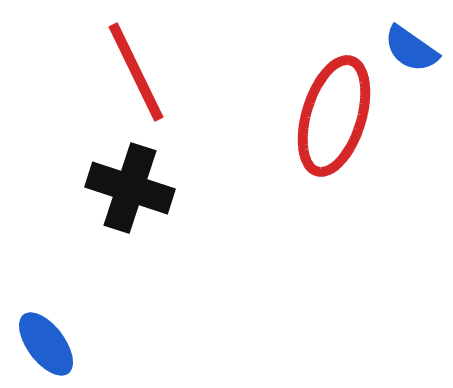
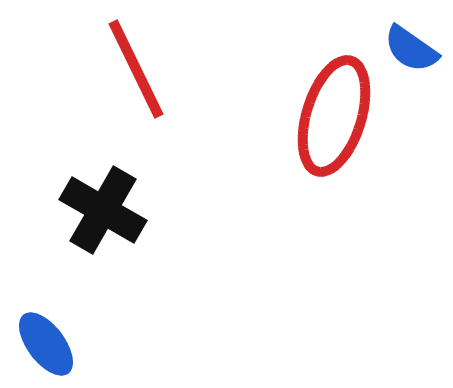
red line: moved 3 px up
black cross: moved 27 px left, 22 px down; rotated 12 degrees clockwise
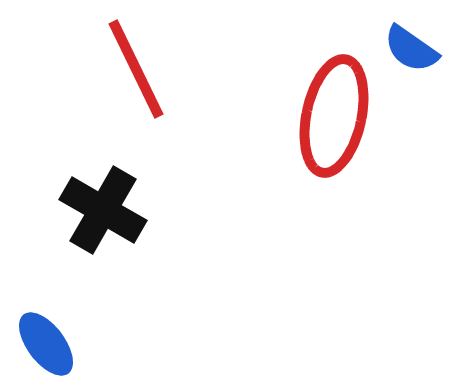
red ellipse: rotated 5 degrees counterclockwise
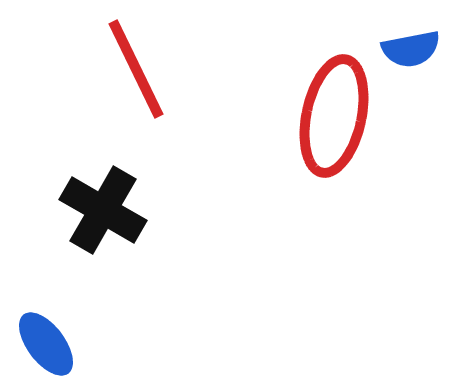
blue semicircle: rotated 46 degrees counterclockwise
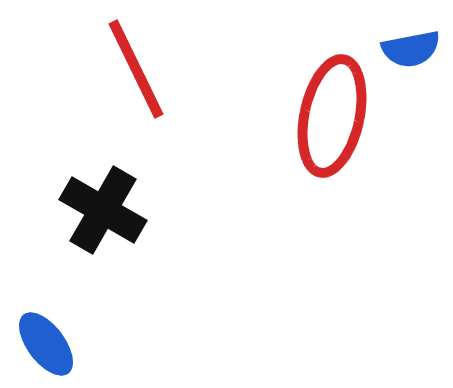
red ellipse: moved 2 px left
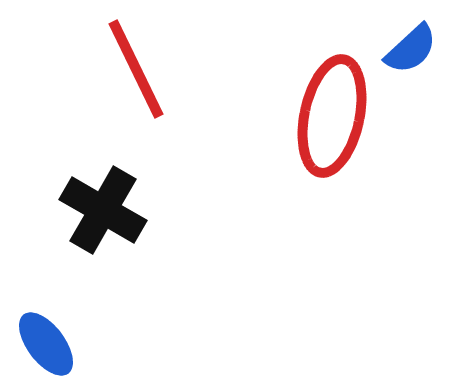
blue semicircle: rotated 32 degrees counterclockwise
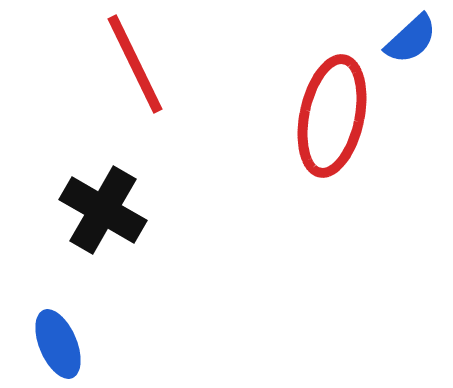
blue semicircle: moved 10 px up
red line: moved 1 px left, 5 px up
blue ellipse: moved 12 px right; rotated 14 degrees clockwise
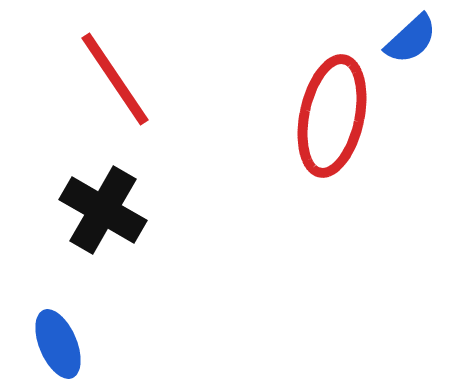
red line: moved 20 px left, 15 px down; rotated 8 degrees counterclockwise
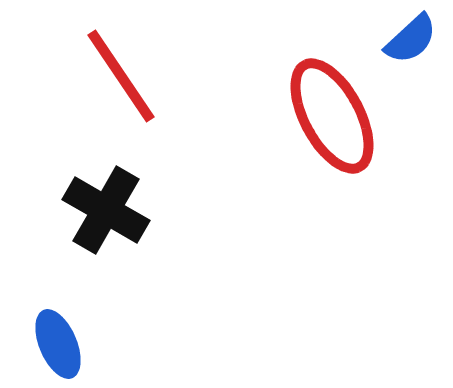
red line: moved 6 px right, 3 px up
red ellipse: rotated 40 degrees counterclockwise
black cross: moved 3 px right
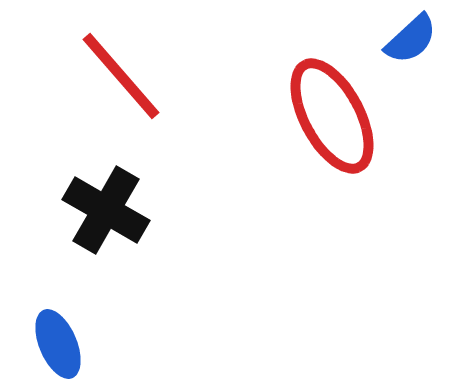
red line: rotated 7 degrees counterclockwise
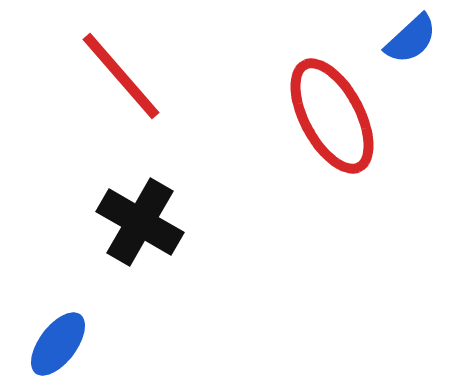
black cross: moved 34 px right, 12 px down
blue ellipse: rotated 60 degrees clockwise
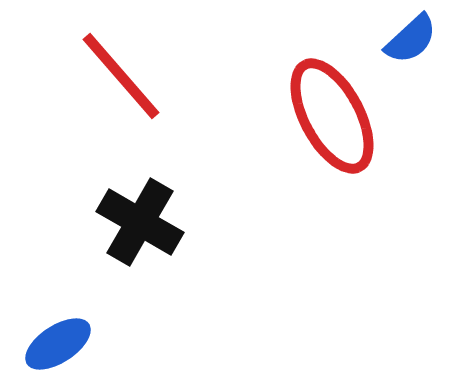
blue ellipse: rotated 20 degrees clockwise
